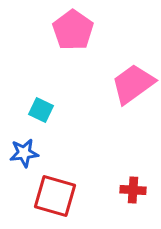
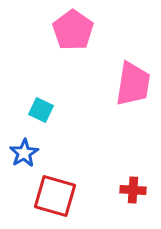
pink trapezoid: rotated 135 degrees clockwise
blue star: rotated 24 degrees counterclockwise
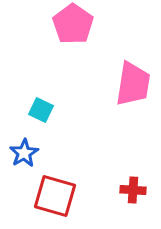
pink pentagon: moved 6 px up
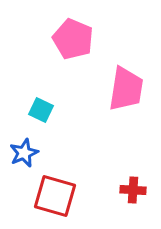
pink pentagon: moved 15 px down; rotated 12 degrees counterclockwise
pink trapezoid: moved 7 px left, 5 px down
blue star: rotated 8 degrees clockwise
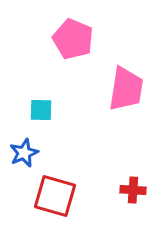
cyan square: rotated 25 degrees counterclockwise
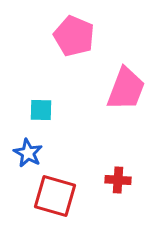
pink pentagon: moved 1 px right, 3 px up
pink trapezoid: rotated 12 degrees clockwise
blue star: moved 4 px right; rotated 20 degrees counterclockwise
red cross: moved 15 px left, 10 px up
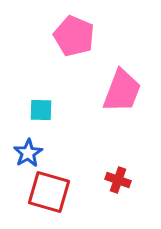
pink trapezoid: moved 4 px left, 2 px down
blue star: rotated 12 degrees clockwise
red cross: rotated 15 degrees clockwise
red square: moved 6 px left, 4 px up
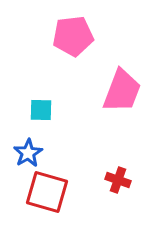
pink pentagon: moved 1 px left; rotated 30 degrees counterclockwise
red square: moved 2 px left
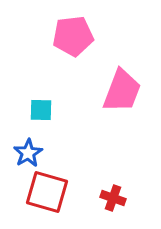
red cross: moved 5 px left, 18 px down
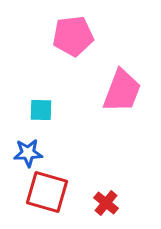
blue star: rotated 28 degrees clockwise
red cross: moved 7 px left, 5 px down; rotated 20 degrees clockwise
